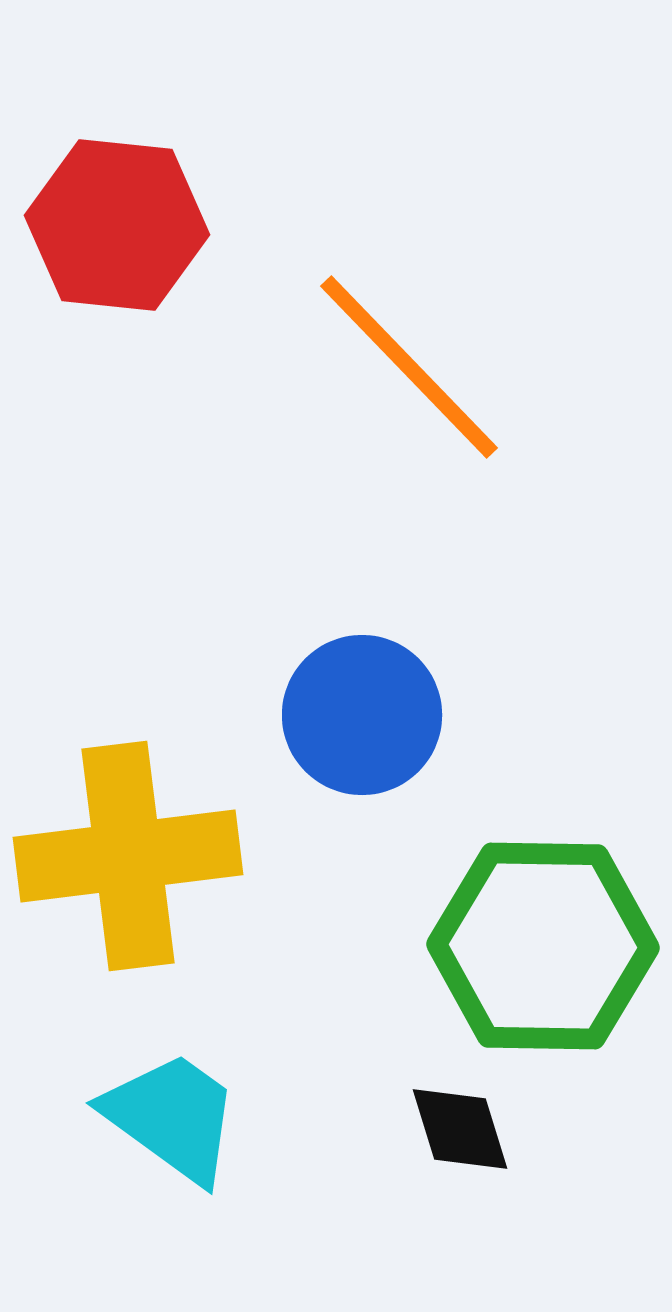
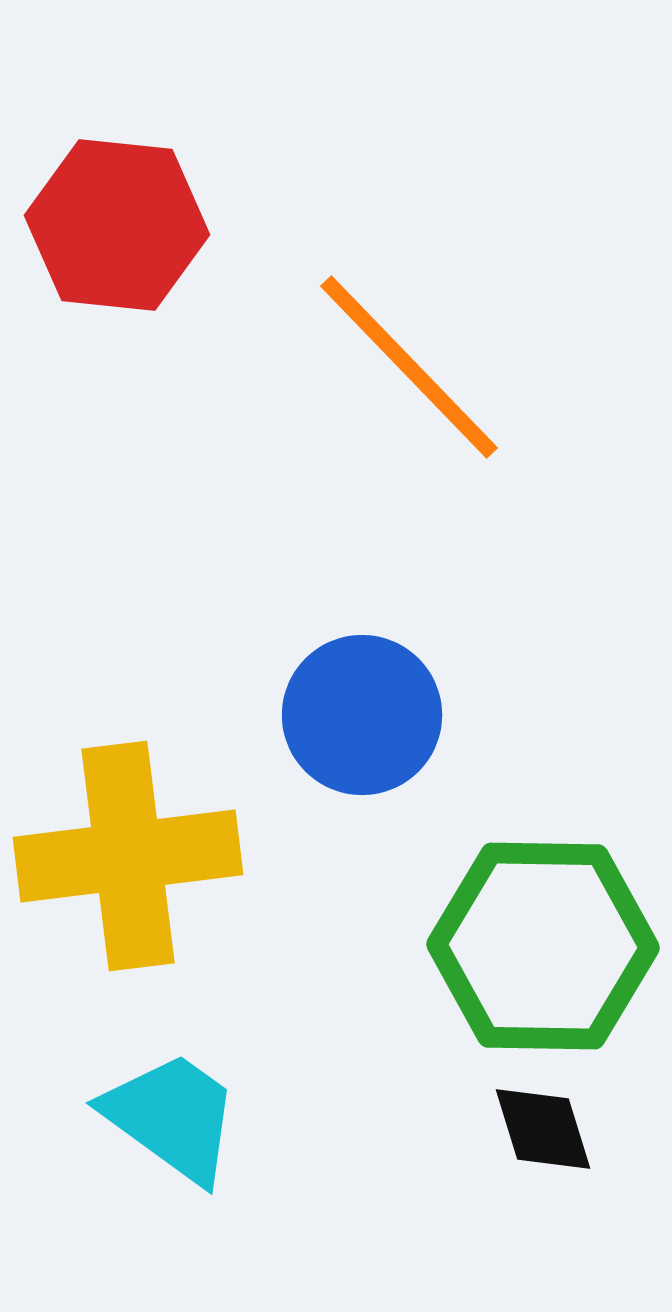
black diamond: moved 83 px right
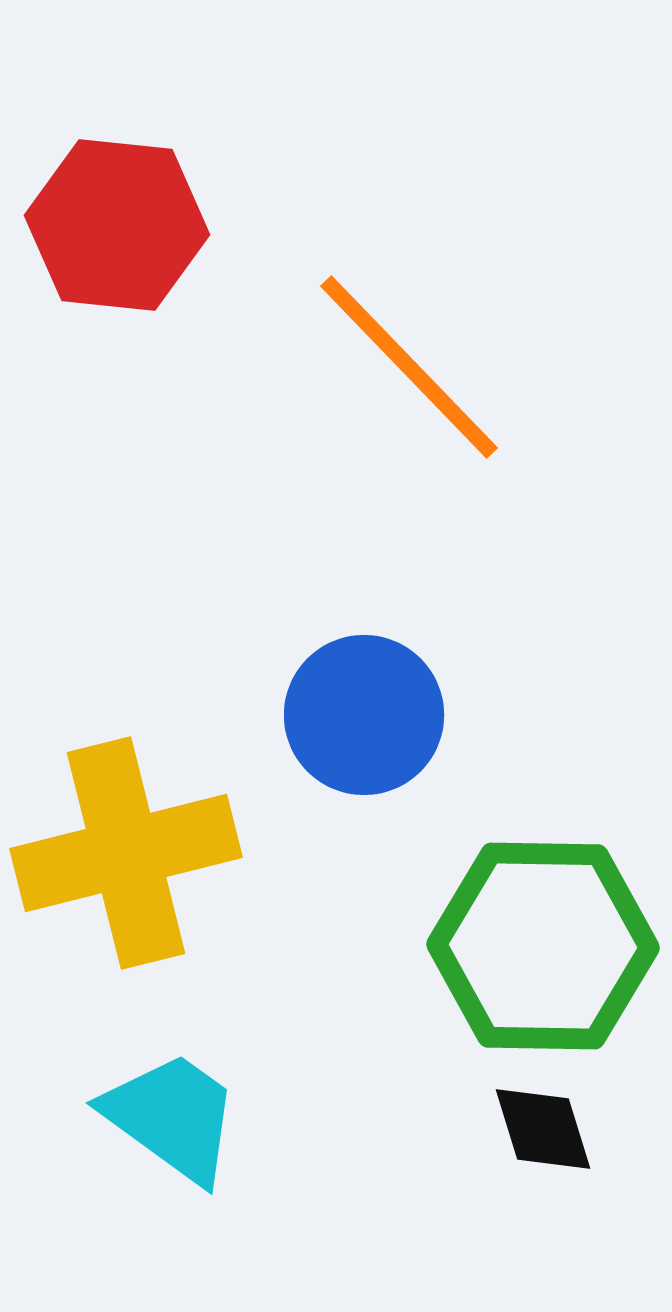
blue circle: moved 2 px right
yellow cross: moved 2 px left, 3 px up; rotated 7 degrees counterclockwise
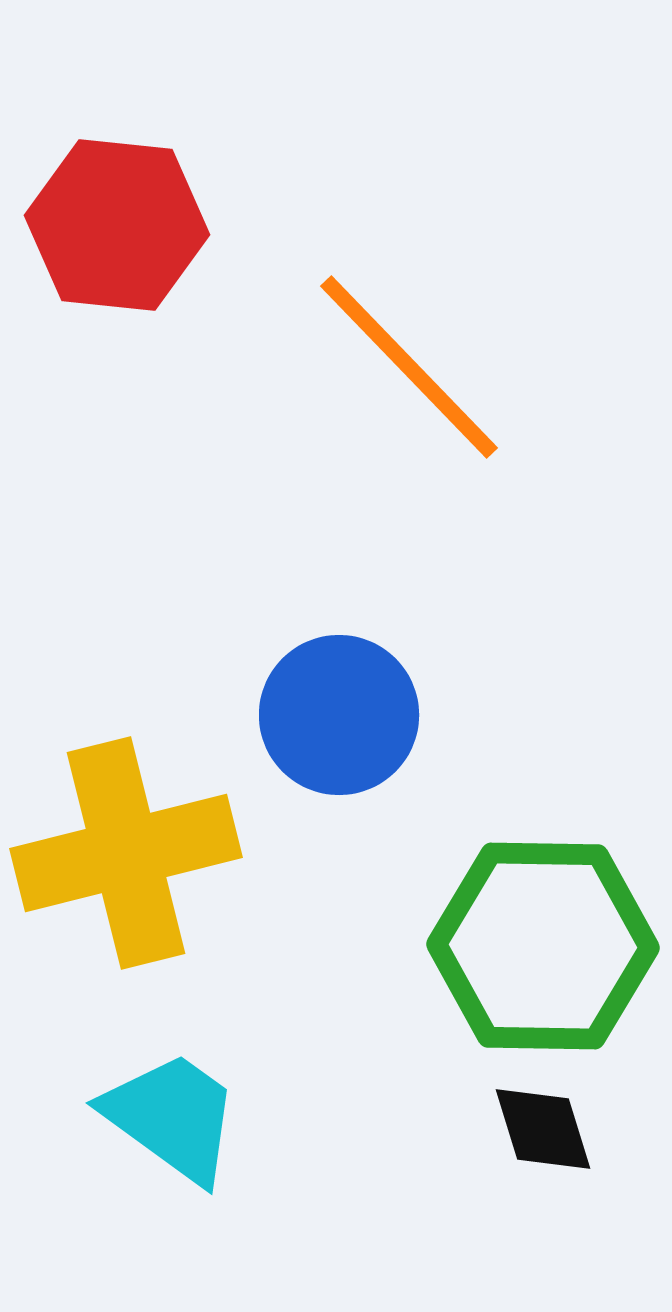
blue circle: moved 25 px left
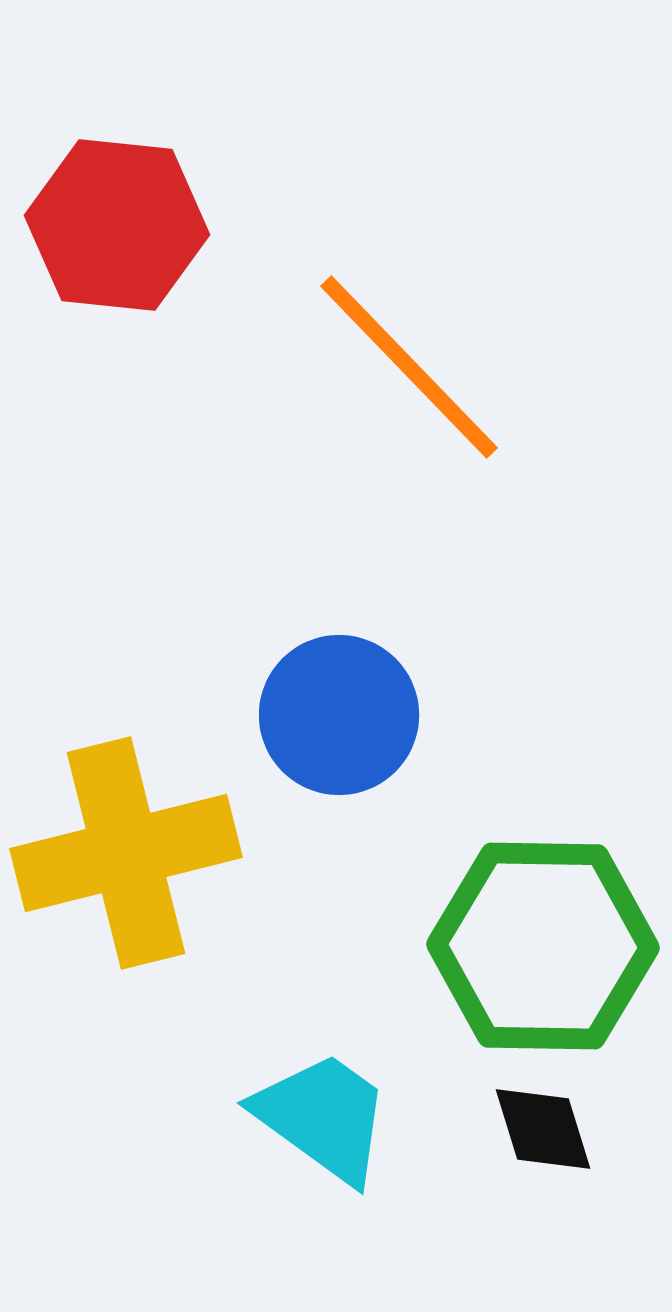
cyan trapezoid: moved 151 px right
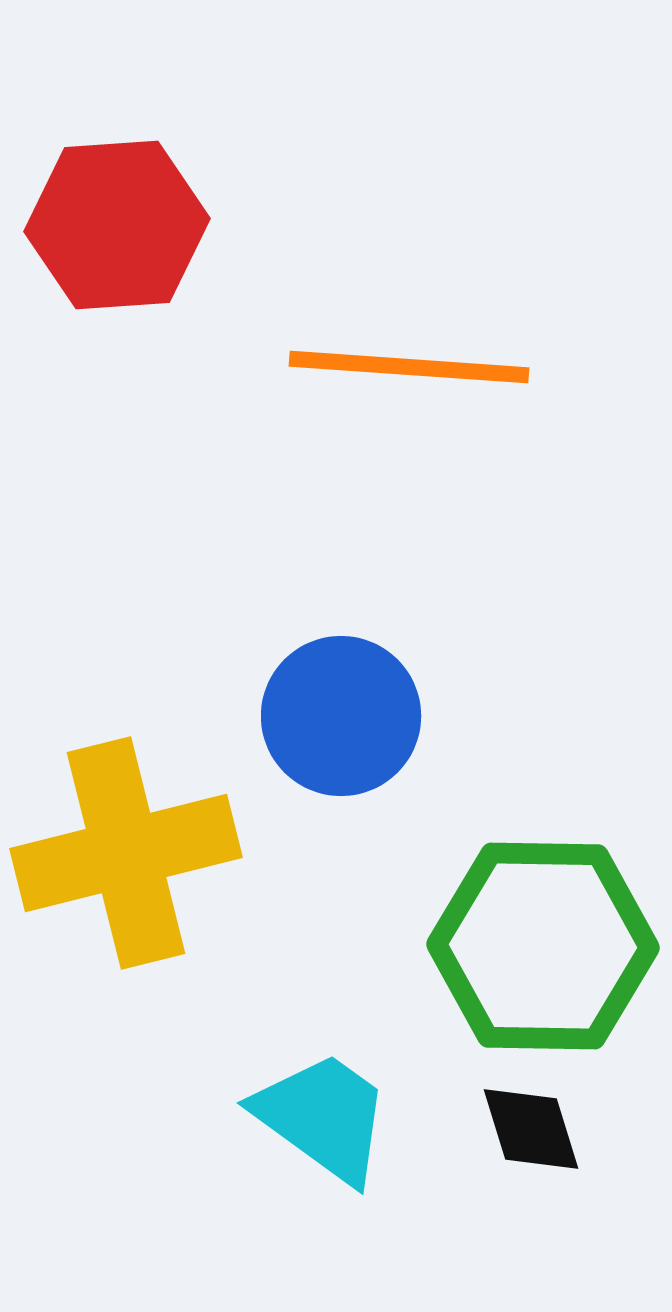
red hexagon: rotated 10 degrees counterclockwise
orange line: rotated 42 degrees counterclockwise
blue circle: moved 2 px right, 1 px down
black diamond: moved 12 px left
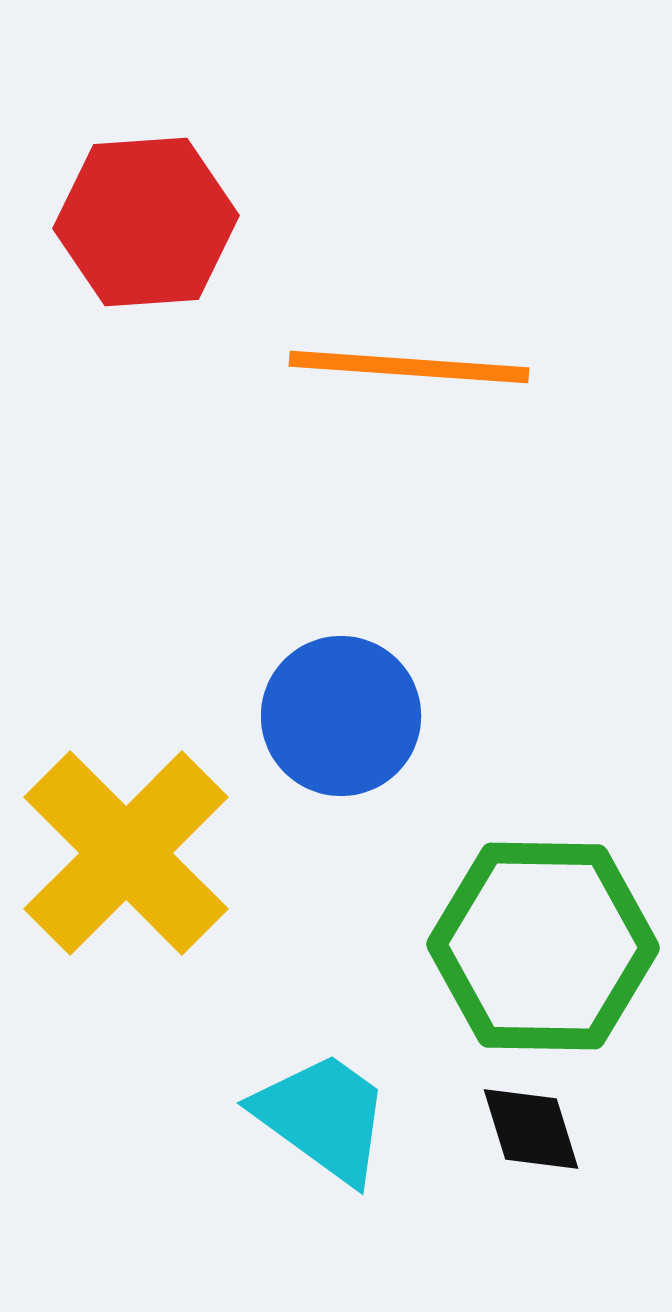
red hexagon: moved 29 px right, 3 px up
yellow cross: rotated 31 degrees counterclockwise
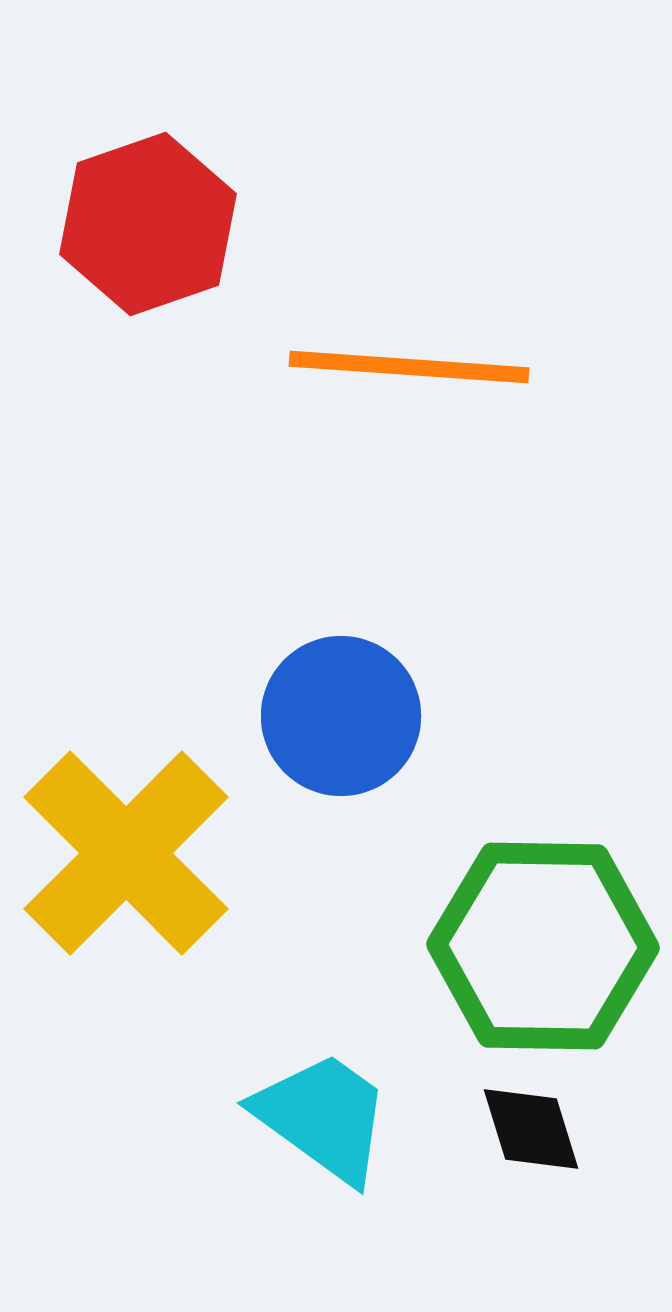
red hexagon: moved 2 px right, 2 px down; rotated 15 degrees counterclockwise
